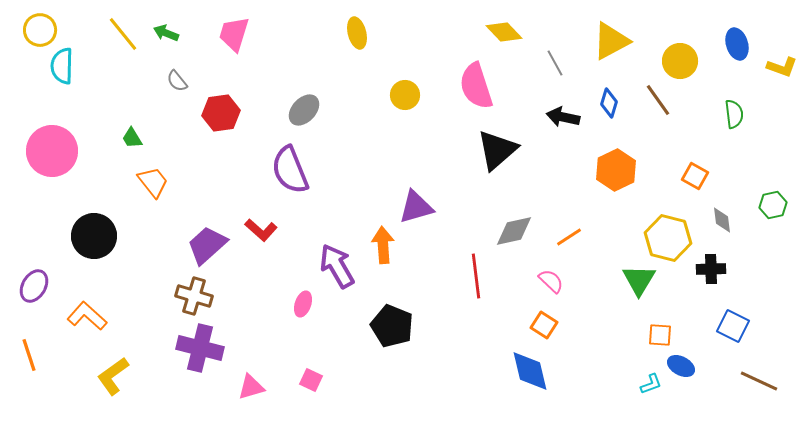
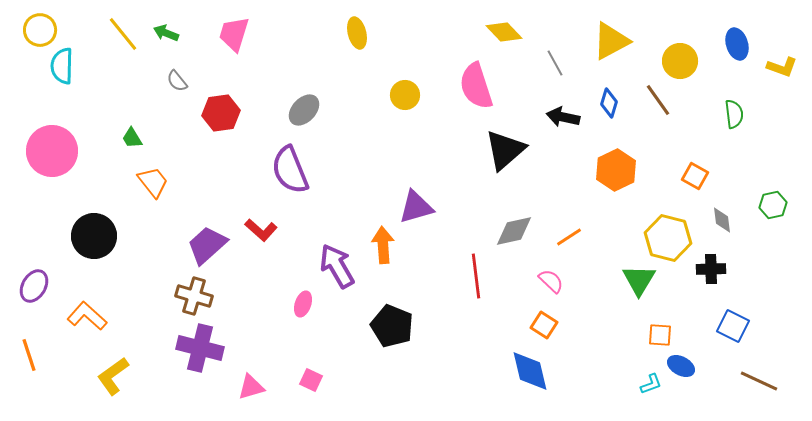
black triangle at (497, 150): moved 8 px right
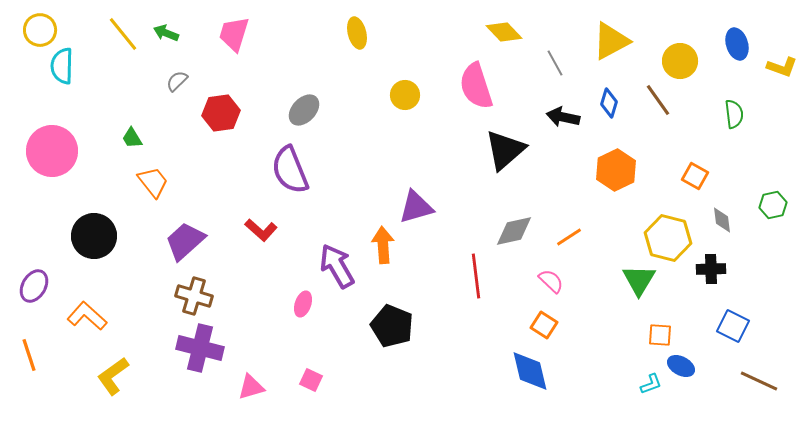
gray semicircle at (177, 81): rotated 85 degrees clockwise
purple trapezoid at (207, 245): moved 22 px left, 4 px up
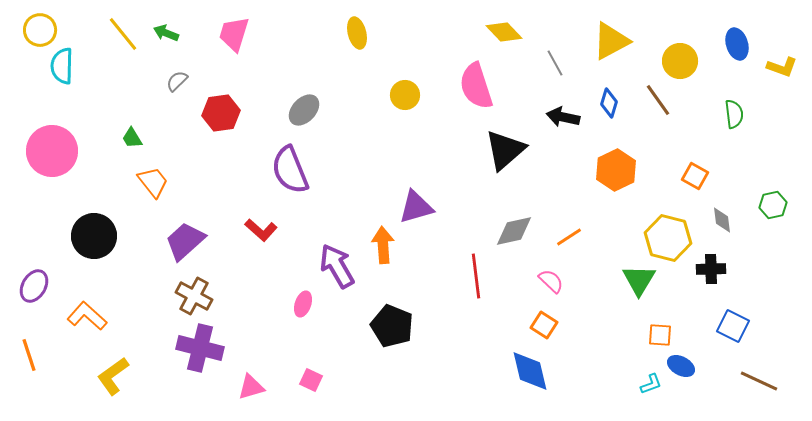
brown cross at (194, 296): rotated 12 degrees clockwise
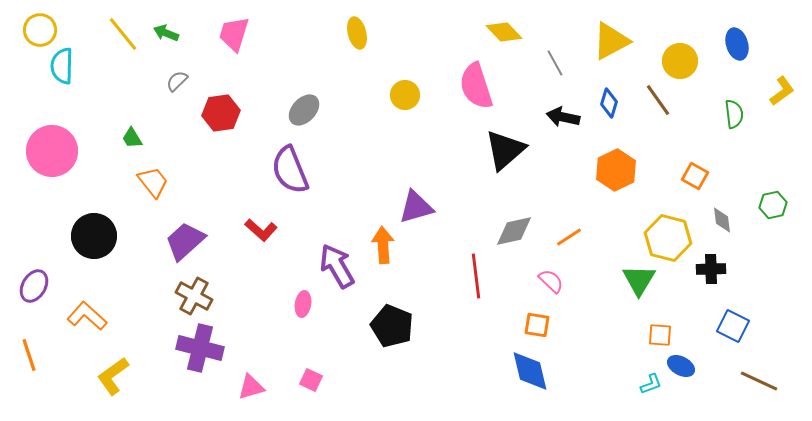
yellow L-shape at (782, 67): moved 24 px down; rotated 56 degrees counterclockwise
pink ellipse at (303, 304): rotated 10 degrees counterclockwise
orange square at (544, 325): moved 7 px left; rotated 24 degrees counterclockwise
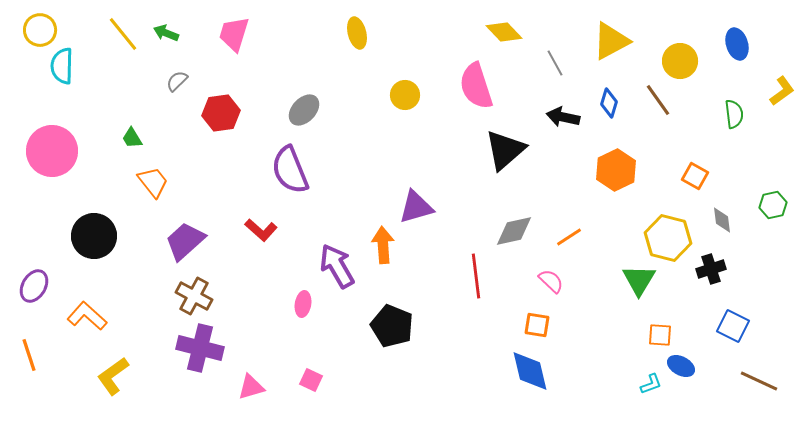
black cross at (711, 269): rotated 16 degrees counterclockwise
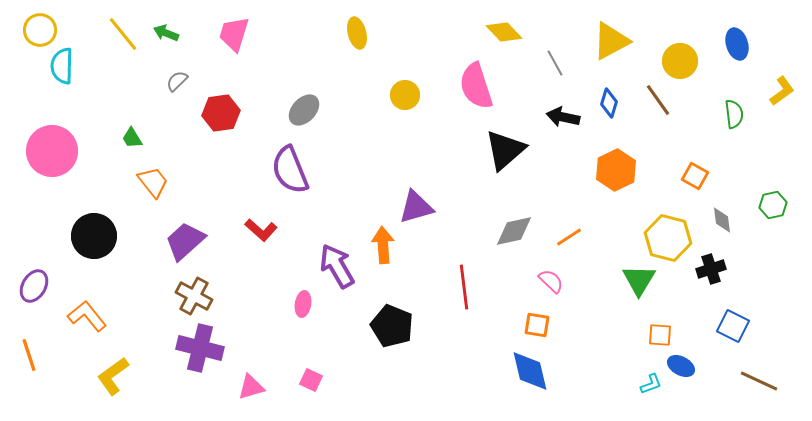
red line at (476, 276): moved 12 px left, 11 px down
orange L-shape at (87, 316): rotated 9 degrees clockwise
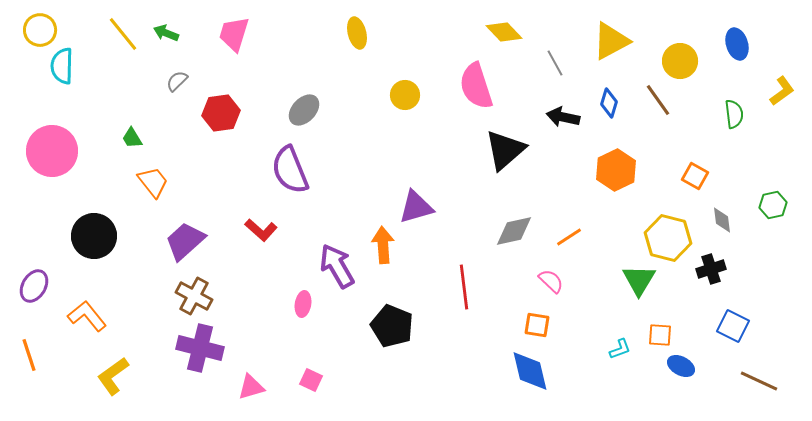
cyan L-shape at (651, 384): moved 31 px left, 35 px up
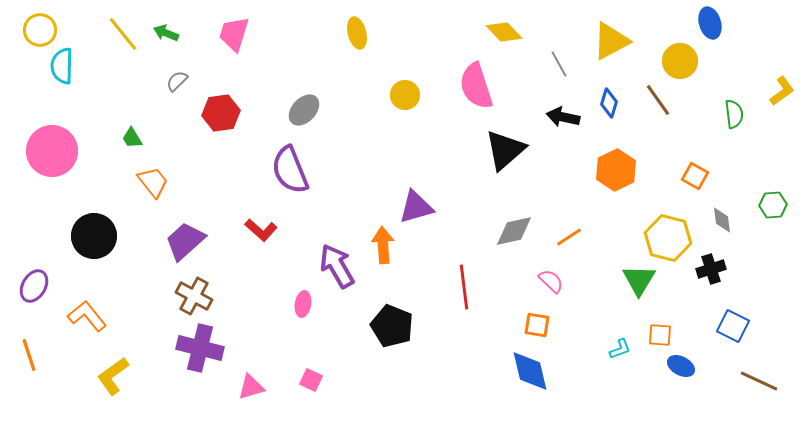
blue ellipse at (737, 44): moved 27 px left, 21 px up
gray line at (555, 63): moved 4 px right, 1 px down
green hexagon at (773, 205): rotated 8 degrees clockwise
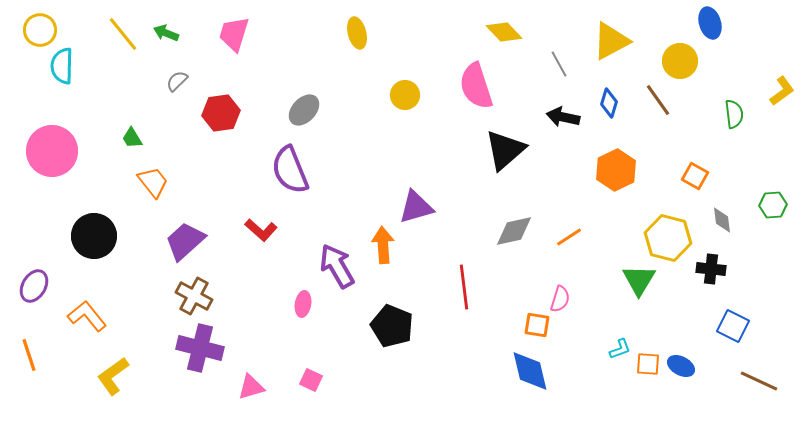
black cross at (711, 269): rotated 24 degrees clockwise
pink semicircle at (551, 281): moved 9 px right, 18 px down; rotated 64 degrees clockwise
orange square at (660, 335): moved 12 px left, 29 px down
